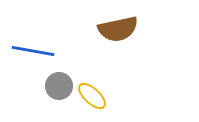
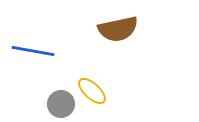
gray circle: moved 2 px right, 18 px down
yellow ellipse: moved 5 px up
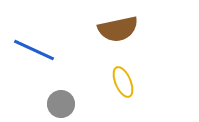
blue line: moved 1 px right, 1 px up; rotated 15 degrees clockwise
yellow ellipse: moved 31 px right, 9 px up; rotated 24 degrees clockwise
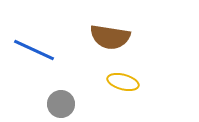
brown semicircle: moved 8 px left, 8 px down; rotated 21 degrees clockwise
yellow ellipse: rotated 52 degrees counterclockwise
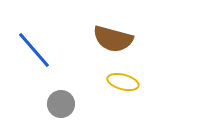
brown semicircle: moved 3 px right, 2 px down; rotated 6 degrees clockwise
blue line: rotated 24 degrees clockwise
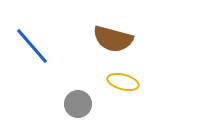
blue line: moved 2 px left, 4 px up
gray circle: moved 17 px right
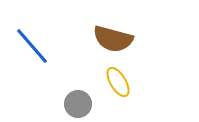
yellow ellipse: moved 5 px left; rotated 44 degrees clockwise
